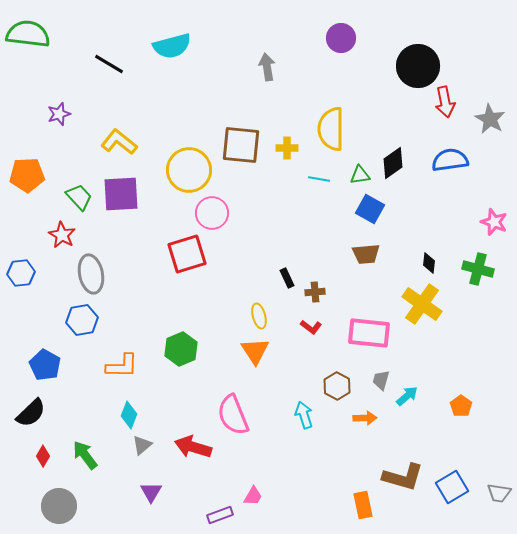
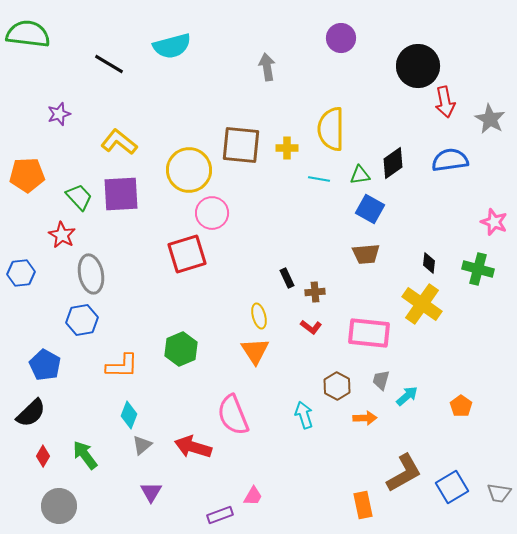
brown L-shape at (403, 477): moved 1 px right, 4 px up; rotated 45 degrees counterclockwise
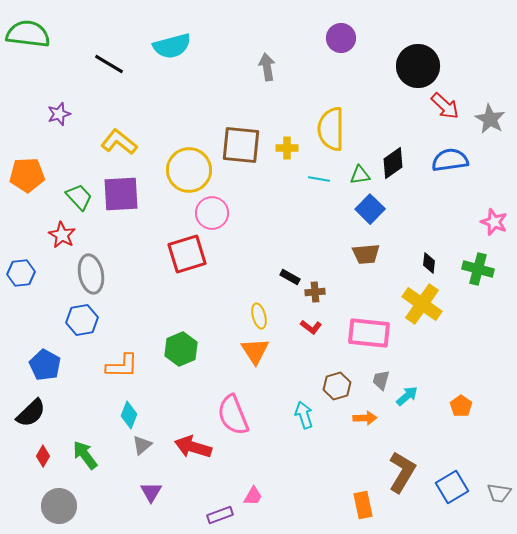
red arrow at (445, 102): moved 4 px down; rotated 36 degrees counterclockwise
blue square at (370, 209): rotated 16 degrees clockwise
black rectangle at (287, 278): moved 3 px right, 1 px up; rotated 36 degrees counterclockwise
brown hexagon at (337, 386): rotated 16 degrees clockwise
brown L-shape at (404, 473): moved 2 px left, 1 px up; rotated 30 degrees counterclockwise
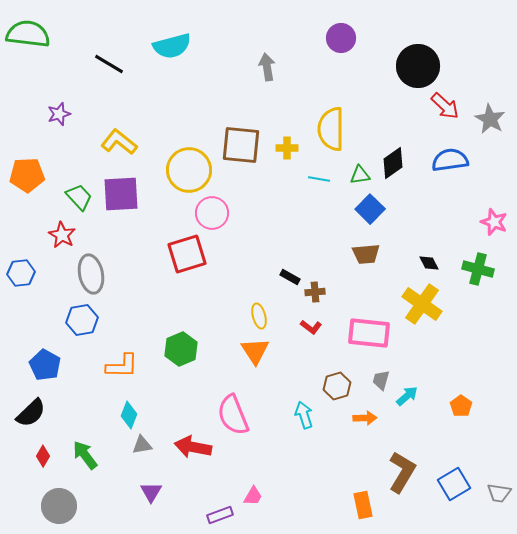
black diamond at (429, 263): rotated 35 degrees counterclockwise
gray triangle at (142, 445): rotated 30 degrees clockwise
red arrow at (193, 447): rotated 6 degrees counterclockwise
blue square at (452, 487): moved 2 px right, 3 px up
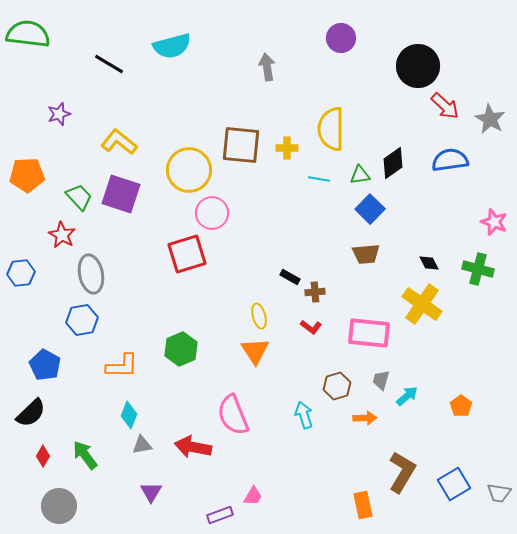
purple square at (121, 194): rotated 21 degrees clockwise
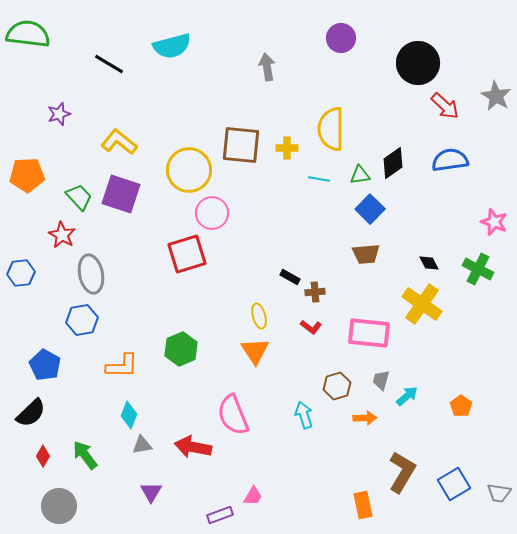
black circle at (418, 66): moved 3 px up
gray star at (490, 119): moved 6 px right, 23 px up
green cross at (478, 269): rotated 12 degrees clockwise
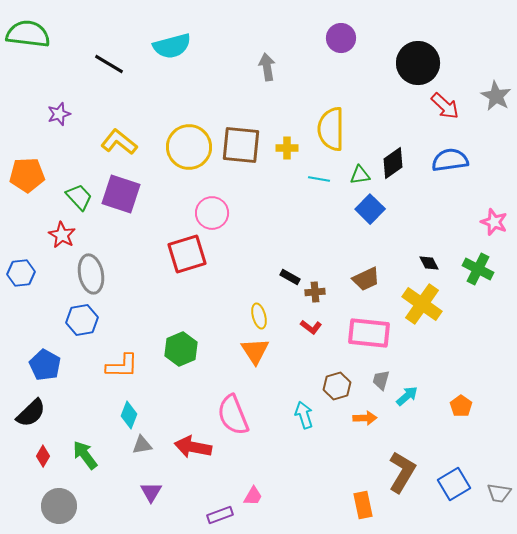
yellow circle at (189, 170): moved 23 px up
brown trapezoid at (366, 254): moved 25 px down; rotated 20 degrees counterclockwise
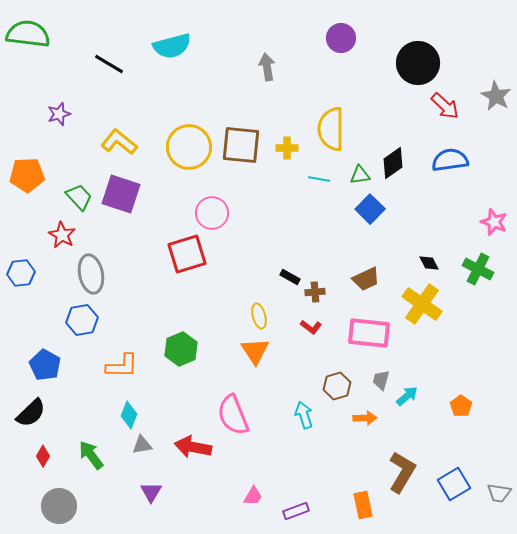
green arrow at (85, 455): moved 6 px right
purple rectangle at (220, 515): moved 76 px right, 4 px up
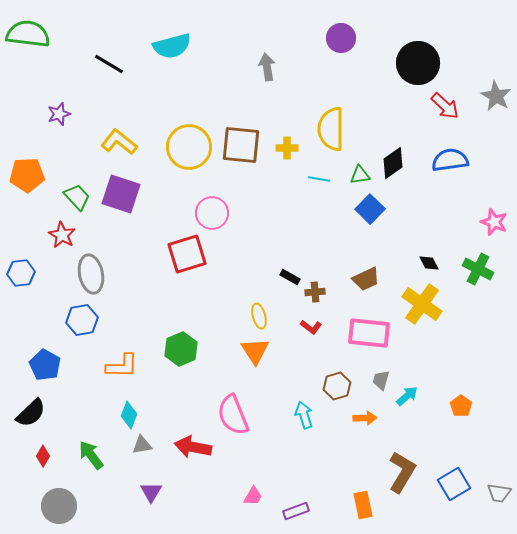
green trapezoid at (79, 197): moved 2 px left
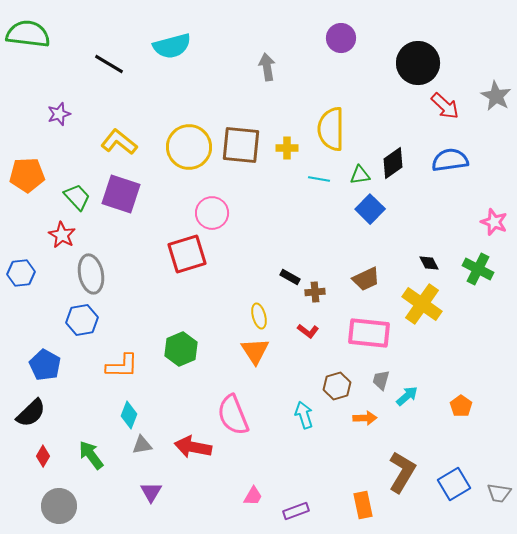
red L-shape at (311, 327): moved 3 px left, 4 px down
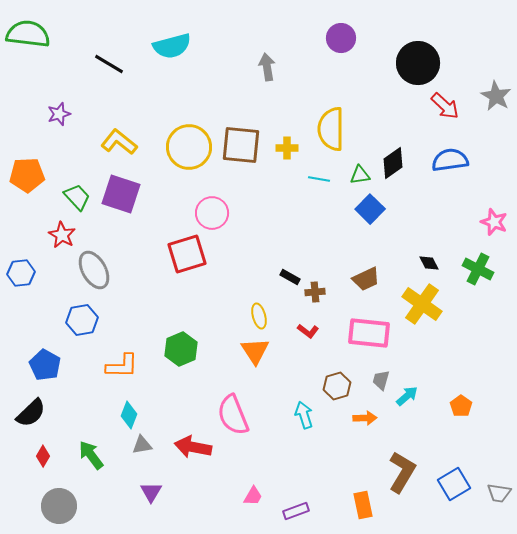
gray ellipse at (91, 274): moved 3 px right, 4 px up; rotated 18 degrees counterclockwise
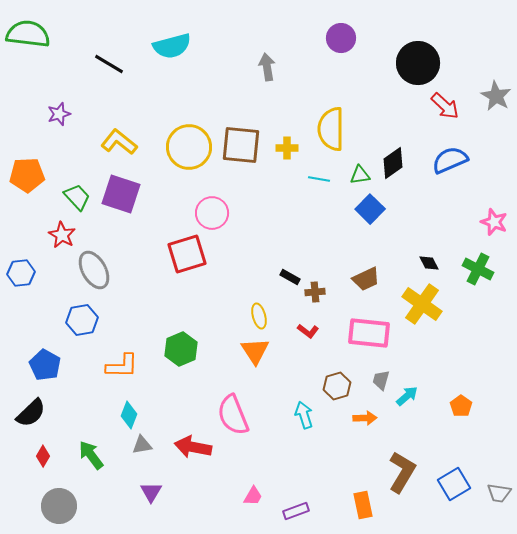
blue semicircle at (450, 160): rotated 15 degrees counterclockwise
